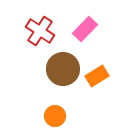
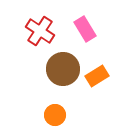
pink rectangle: rotated 75 degrees counterclockwise
orange circle: moved 1 px up
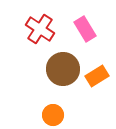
red cross: moved 2 px up
orange circle: moved 2 px left
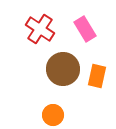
orange rectangle: rotated 45 degrees counterclockwise
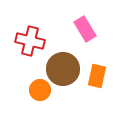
red cross: moved 10 px left, 12 px down; rotated 20 degrees counterclockwise
orange circle: moved 13 px left, 25 px up
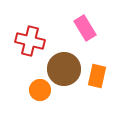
pink rectangle: moved 1 px up
brown circle: moved 1 px right
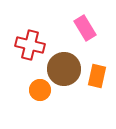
red cross: moved 4 px down
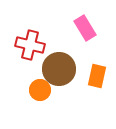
brown circle: moved 5 px left
